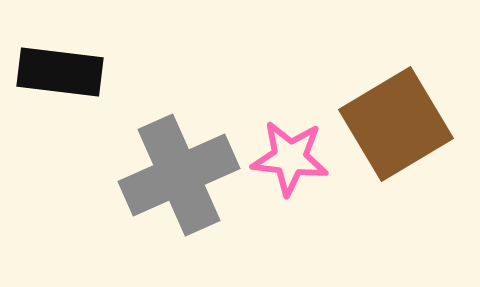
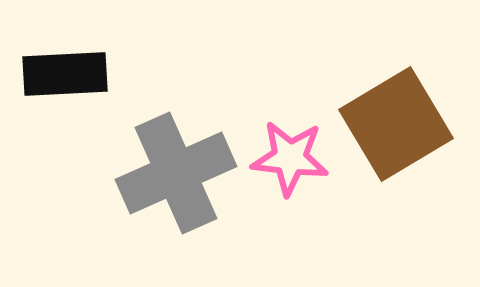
black rectangle: moved 5 px right, 2 px down; rotated 10 degrees counterclockwise
gray cross: moved 3 px left, 2 px up
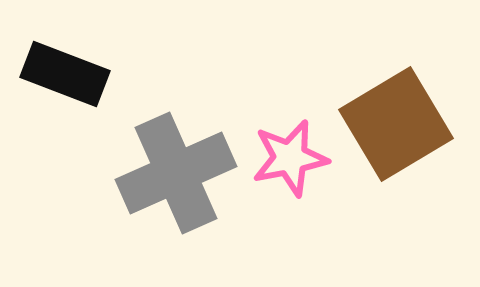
black rectangle: rotated 24 degrees clockwise
pink star: rotated 18 degrees counterclockwise
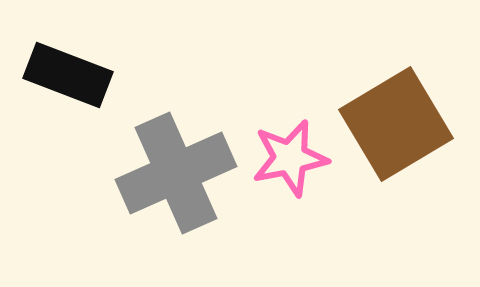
black rectangle: moved 3 px right, 1 px down
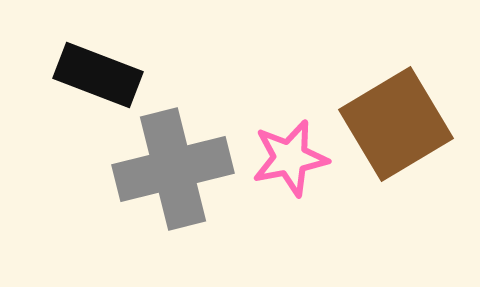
black rectangle: moved 30 px right
gray cross: moved 3 px left, 4 px up; rotated 10 degrees clockwise
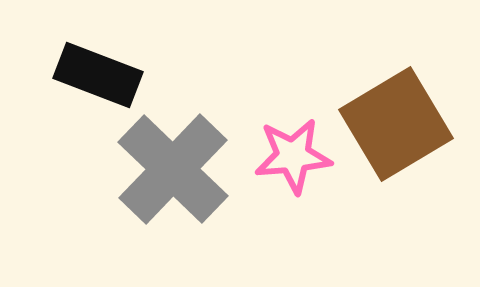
pink star: moved 3 px right, 2 px up; rotated 6 degrees clockwise
gray cross: rotated 32 degrees counterclockwise
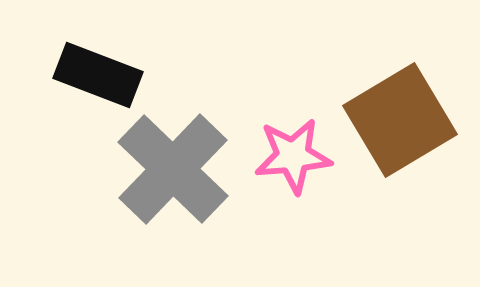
brown square: moved 4 px right, 4 px up
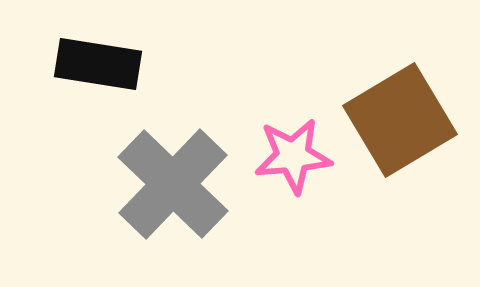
black rectangle: moved 11 px up; rotated 12 degrees counterclockwise
gray cross: moved 15 px down
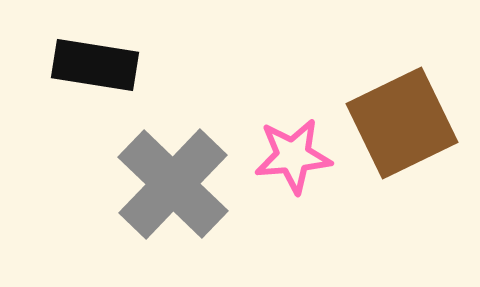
black rectangle: moved 3 px left, 1 px down
brown square: moved 2 px right, 3 px down; rotated 5 degrees clockwise
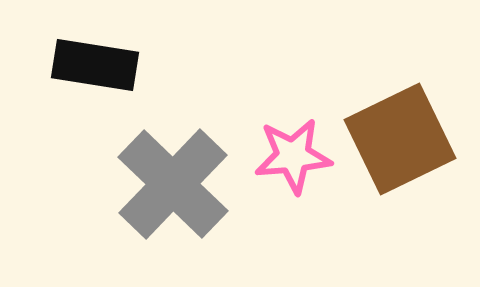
brown square: moved 2 px left, 16 px down
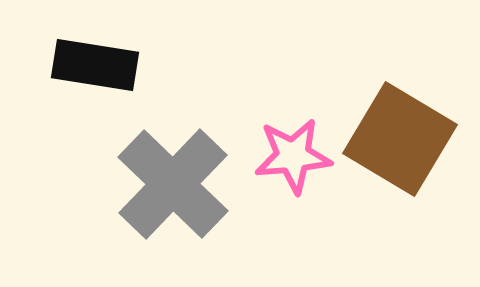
brown square: rotated 33 degrees counterclockwise
